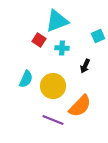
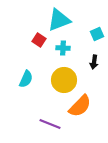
cyan triangle: moved 2 px right, 1 px up
cyan square: moved 1 px left, 2 px up
cyan cross: moved 1 px right
black arrow: moved 9 px right, 4 px up; rotated 16 degrees counterclockwise
yellow circle: moved 11 px right, 6 px up
purple line: moved 3 px left, 4 px down
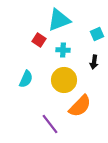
cyan cross: moved 2 px down
purple line: rotated 30 degrees clockwise
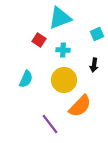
cyan triangle: moved 1 px right, 2 px up
black arrow: moved 3 px down
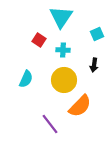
cyan triangle: moved 1 px right, 1 px up; rotated 35 degrees counterclockwise
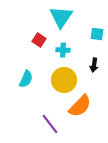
cyan square: rotated 32 degrees clockwise
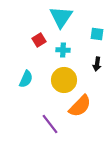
red square: rotated 24 degrees clockwise
black arrow: moved 3 px right, 1 px up
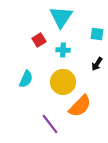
black arrow: rotated 24 degrees clockwise
yellow circle: moved 1 px left, 2 px down
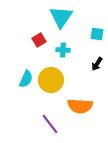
yellow circle: moved 12 px left, 2 px up
orange semicircle: rotated 50 degrees clockwise
